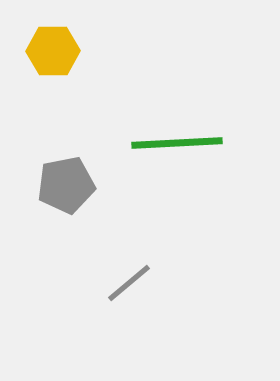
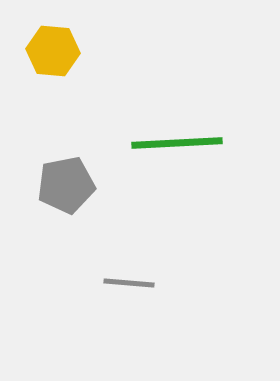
yellow hexagon: rotated 6 degrees clockwise
gray line: rotated 45 degrees clockwise
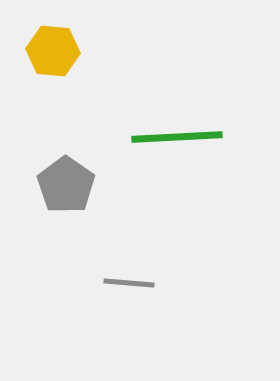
green line: moved 6 px up
gray pentagon: rotated 26 degrees counterclockwise
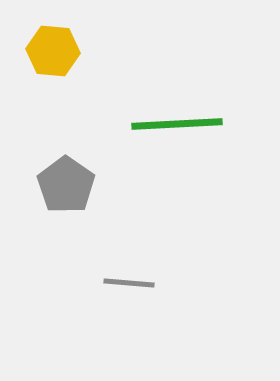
green line: moved 13 px up
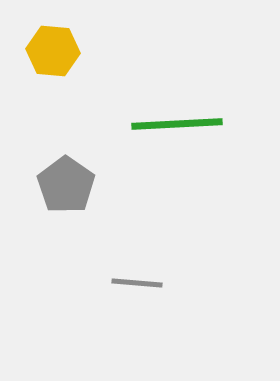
gray line: moved 8 px right
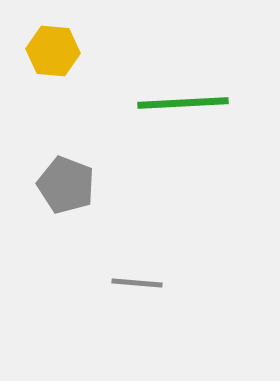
green line: moved 6 px right, 21 px up
gray pentagon: rotated 14 degrees counterclockwise
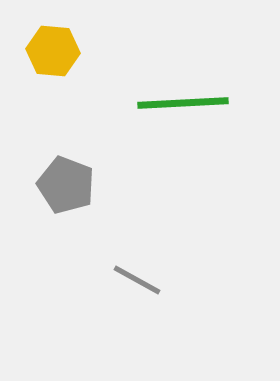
gray line: moved 3 px up; rotated 24 degrees clockwise
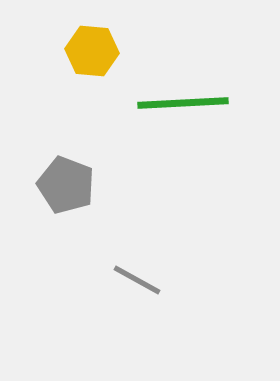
yellow hexagon: moved 39 px right
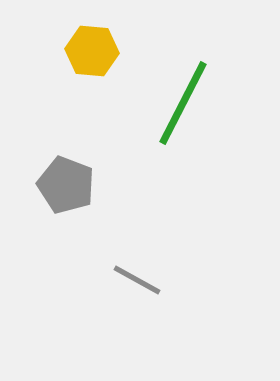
green line: rotated 60 degrees counterclockwise
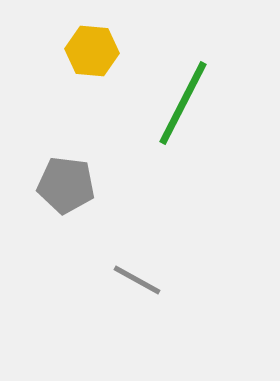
gray pentagon: rotated 14 degrees counterclockwise
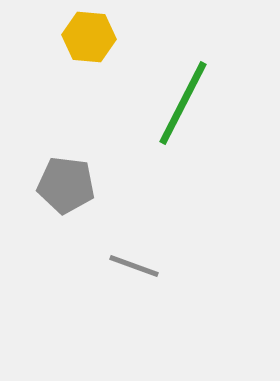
yellow hexagon: moved 3 px left, 14 px up
gray line: moved 3 px left, 14 px up; rotated 9 degrees counterclockwise
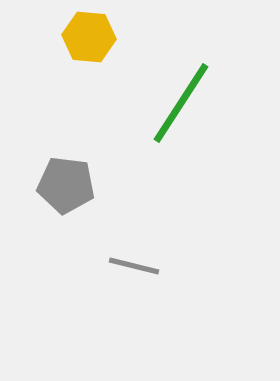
green line: moved 2 px left; rotated 6 degrees clockwise
gray line: rotated 6 degrees counterclockwise
